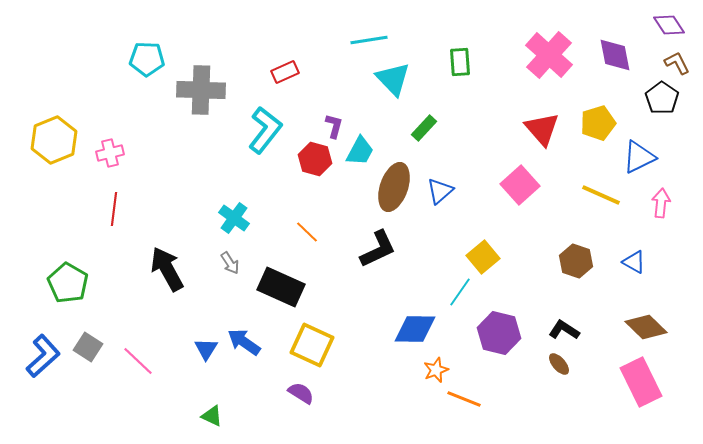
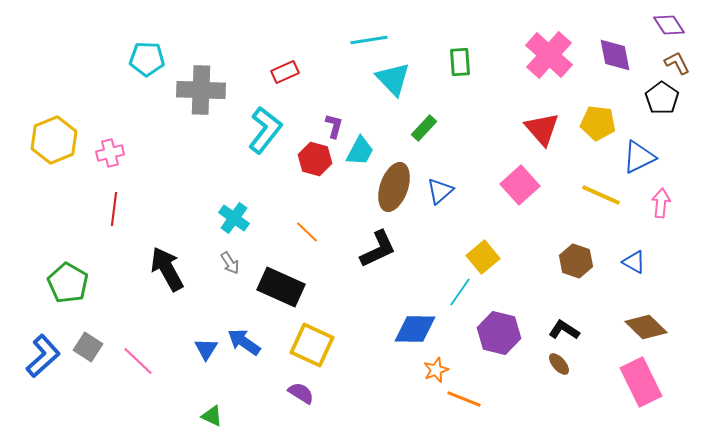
yellow pentagon at (598, 123): rotated 24 degrees clockwise
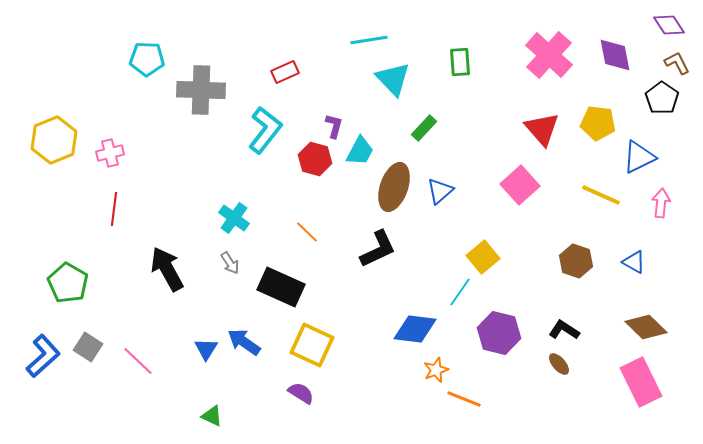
blue diamond at (415, 329): rotated 6 degrees clockwise
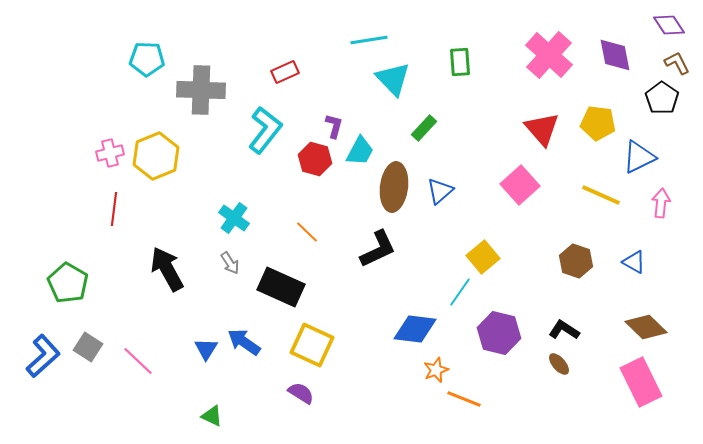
yellow hexagon at (54, 140): moved 102 px right, 16 px down
brown ellipse at (394, 187): rotated 12 degrees counterclockwise
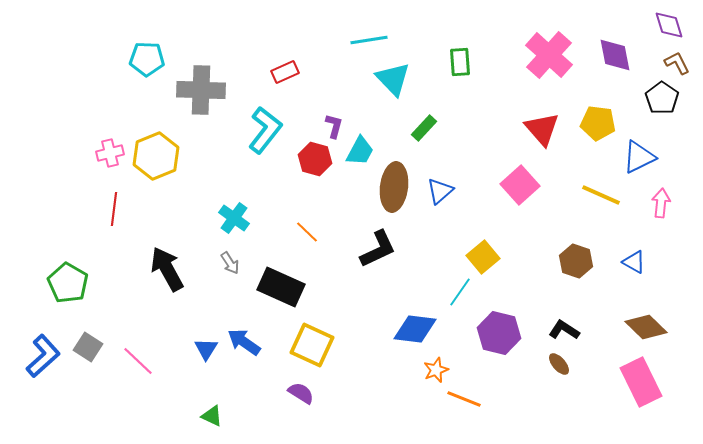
purple diamond at (669, 25): rotated 16 degrees clockwise
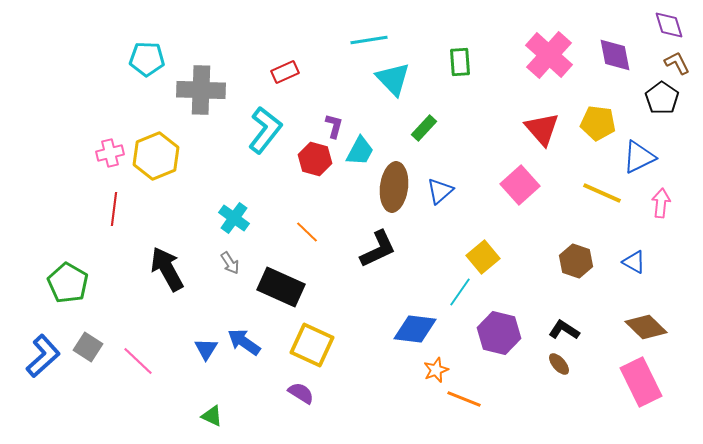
yellow line at (601, 195): moved 1 px right, 2 px up
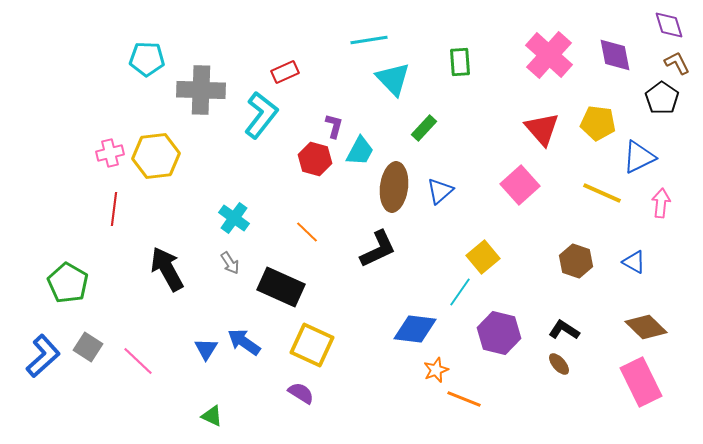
cyan L-shape at (265, 130): moved 4 px left, 15 px up
yellow hexagon at (156, 156): rotated 15 degrees clockwise
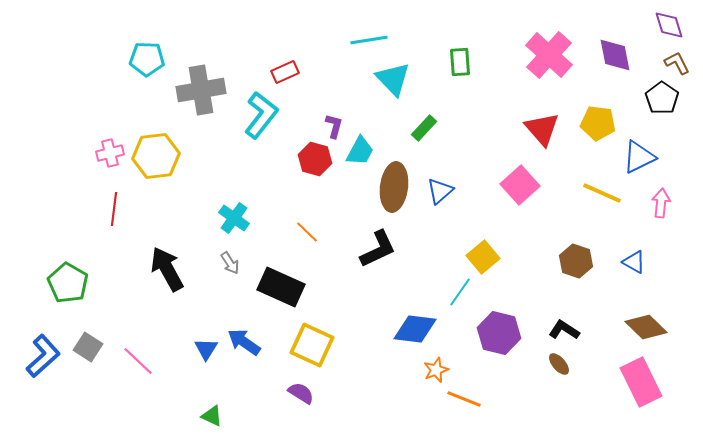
gray cross at (201, 90): rotated 12 degrees counterclockwise
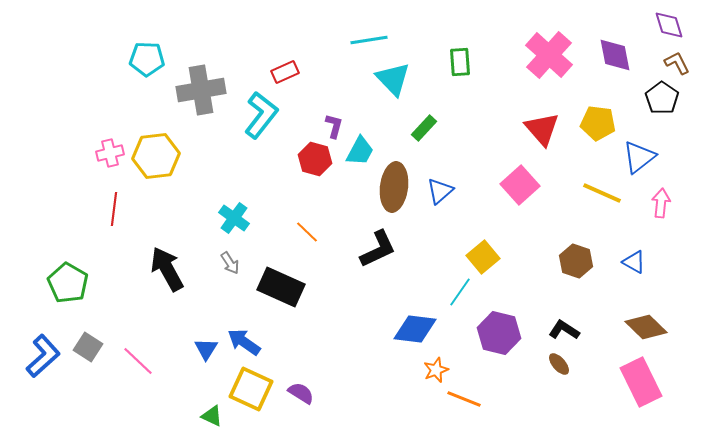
blue triangle at (639, 157): rotated 12 degrees counterclockwise
yellow square at (312, 345): moved 61 px left, 44 px down
